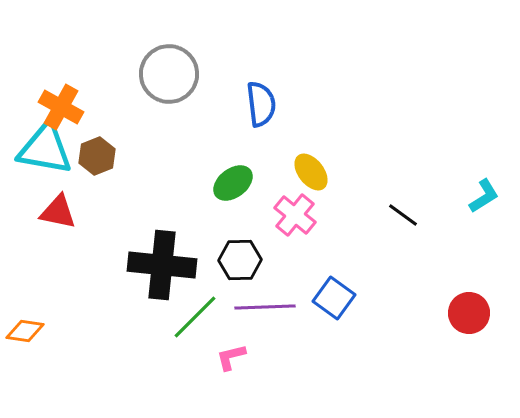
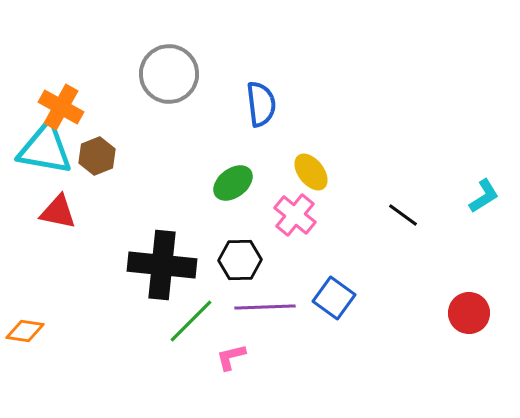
green line: moved 4 px left, 4 px down
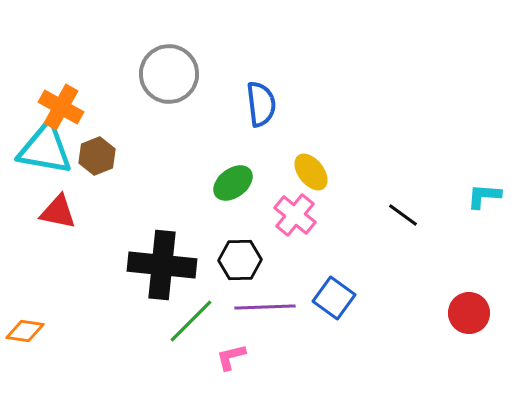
cyan L-shape: rotated 144 degrees counterclockwise
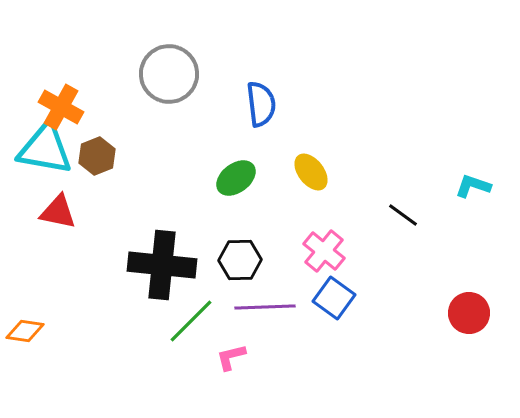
green ellipse: moved 3 px right, 5 px up
cyan L-shape: moved 11 px left, 10 px up; rotated 15 degrees clockwise
pink cross: moved 29 px right, 36 px down
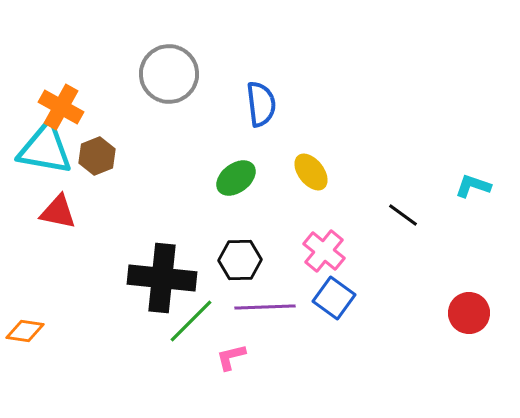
black cross: moved 13 px down
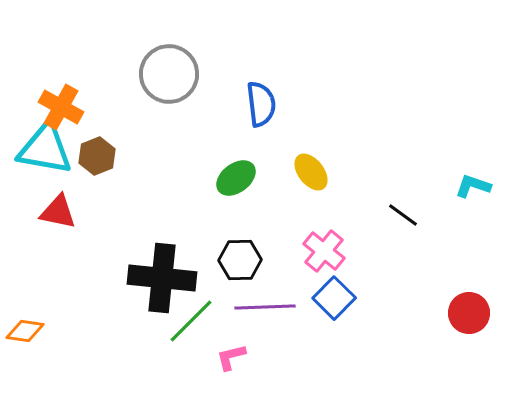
blue square: rotated 9 degrees clockwise
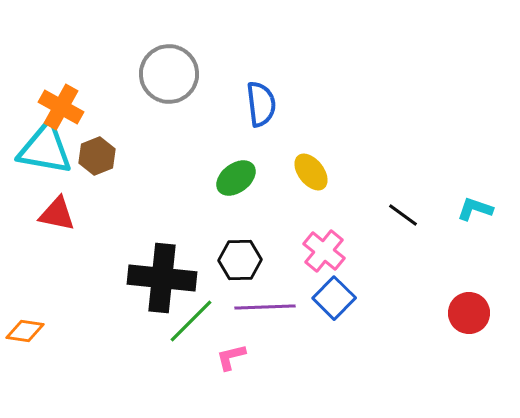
cyan L-shape: moved 2 px right, 23 px down
red triangle: moved 1 px left, 2 px down
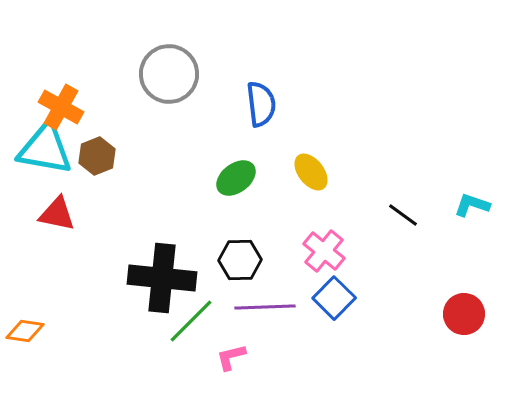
cyan L-shape: moved 3 px left, 4 px up
red circle: moved 5 px left, 1 px down
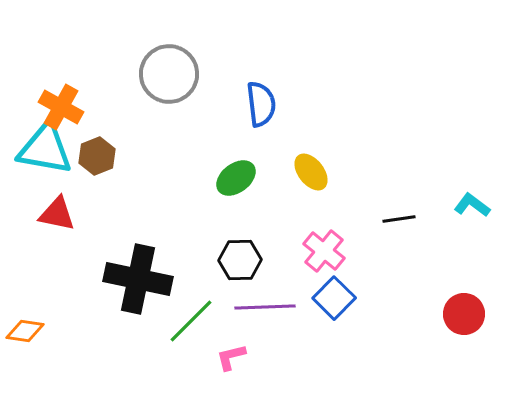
cyan L-shape: rotated 18 degrees clockwise
black line: moved 4 px left, 4 px down; rotated 44 degrees counterclockwise
black cross: moved 24 px left, 1 px down; rotated 6 degrees clockwise
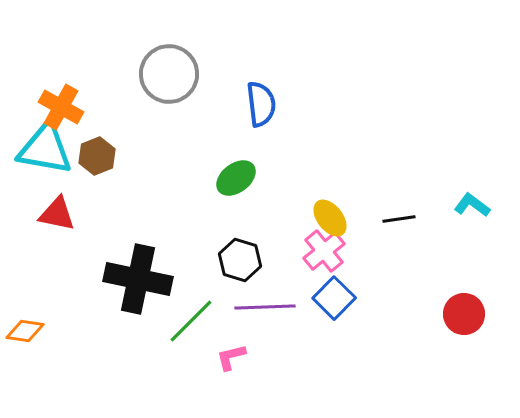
yellow ellipse: moved 19 px right, 46 px down
pink cross: rotated 12 degrees clockwise
black hexagon: rotated 18 degrees clockwise
